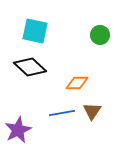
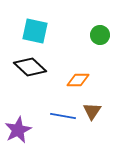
orange diamond: moved 1 px right, 3 px up
blue line: moved 1 px right, 3 px down; rotated 20 degrees clockwise
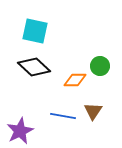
green circle: moved 31 px down
black diamond: moved 4 px right
orange diamond: moved 3 px left
brown triangle: moved 1 px right
purple star: moved 2 px right, 1 px down
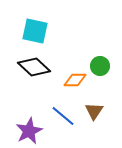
brown triangle: moved 1 px right
blue line: rotated 30 degrees clockwise
purple star: moved 9 px right
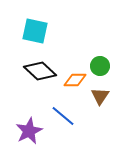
black diamond: moved 6 px right, 4 px down
brown triangle: moved 6 px right, 15 px up
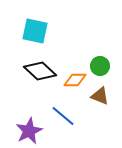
brown triangle: rotated 42 degrees counterclockwise
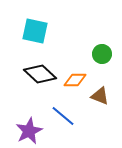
green circle: moved 2 px right, 12 px up
black diamond: moved 3 px down
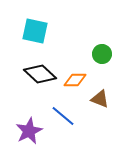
brown triangle: moved 3 px down
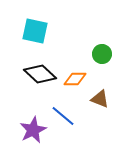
orange diamond: moved 1 px up
purple star: moved 4 px right, 1 px up
